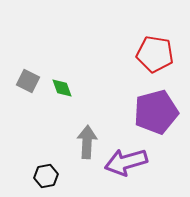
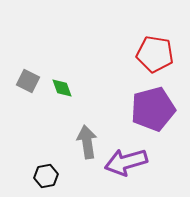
purple pentagon: moved 3 px left, 3 px up
gray arrow: rotated 12 degrees counterclockwise
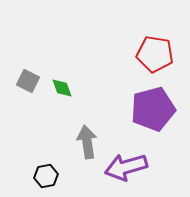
purple arrow: moved 5 px down
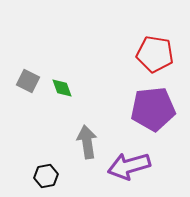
purple pentagon: rotated 9 degrees clockwise
purple arrow: moved 3 px right, 1 px up
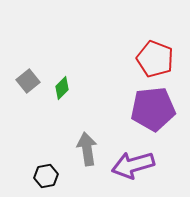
red pentagon: moved 5 px down; rotated 12 degrees clockwise
gray square: rotated 25 degrees clockwise
green diamond: rotated 65 degrees clockwise
gray arrow: moved 7 px down
purple arrow: moved 4 px right, 1 px up
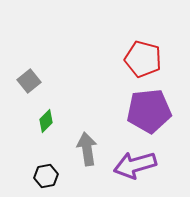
red pentagon: moved 12 px left; rotated 6 degrees counterclockwise
gray square: moved 1 px right
green diamond: moved 16 px left, 33 px down
purple pentagon: moved 4 px left, 2 px down
purple arrow: moved 2 px right
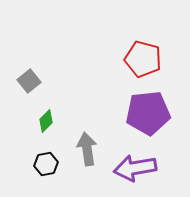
purple pentagon: moved 1 px left, 2 px down
purple arrow: moved 3 px down; rotated 6 degrees clockwise
black hexagon: moved 12 px up
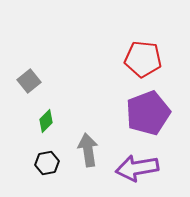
red pentagon: rotated 9 degrees counterclockwise
purple pentagon: rotated 15 degrees counterclockwise
gray arrow: moved 1 px right, 1 px down
black hexagon: moved 1 px right, 1 px up
purple arrow: moved 2 px right
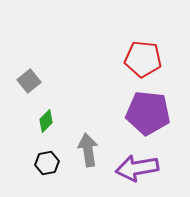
purple pentagon: rotated 27 degrees clockwise
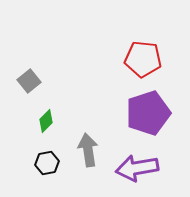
purple pentagon: rotated 24 degrees counterclockwise
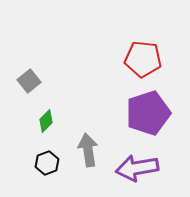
black hexagon: rotated 10 degrees counterclockwise
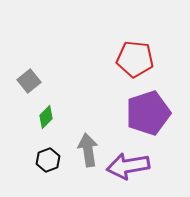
red pentagon: moved 8 px left
green diamond: moved 4 px up
black hexagon: moved 1 px right, 3 px up
purple arrow: moved 9 px left, 2 px up
